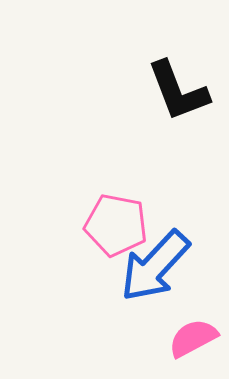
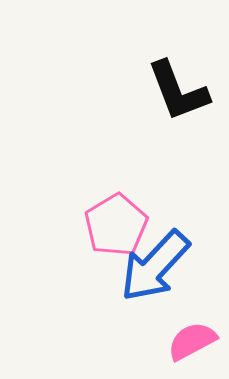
pink pentagon: rotated 30 degrees clockwise
pink semicircle: moved 1 px left, 3 px down
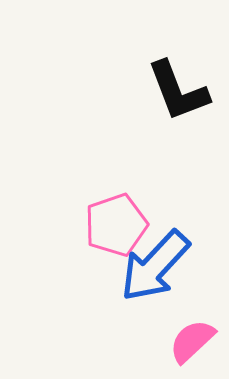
pink pentagon: rotated 12 degrees clockwise
pink semicircle: rotated 15 degrees counterclockwise
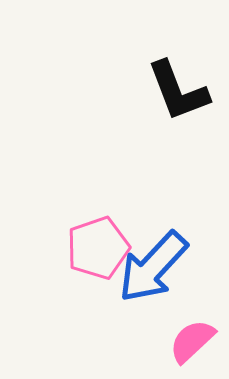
pink pentagon: moved 18 px left, 23 px down
blue arrow: moved 2 px left, 1 px down
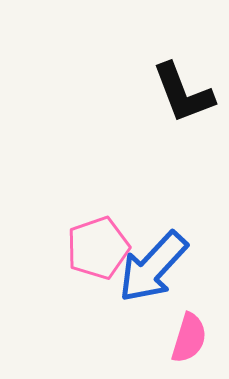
black L-shape: moved 5 px right, 2 px down
pink semicircle: moved 3 px left, 3 px up; rotated 150 degrees clockwise
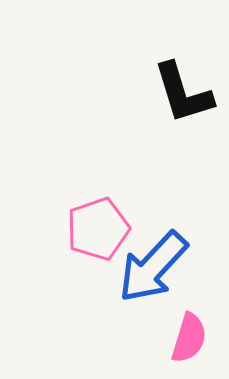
black L-shape: rotated 4 degrees clockwise
pink pentagon: moved 19 px up
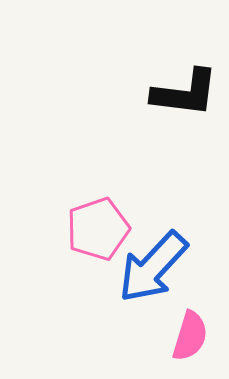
black L-shape: moved 2 px right; rotated 66 degrees counterclockwise
pink semicircle: moved 1 px right, 2 px up
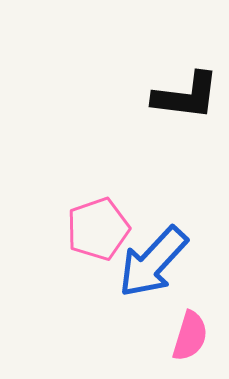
black L-shape: moved 1 px right, 3 px down
blue arrow: moved 5 px up
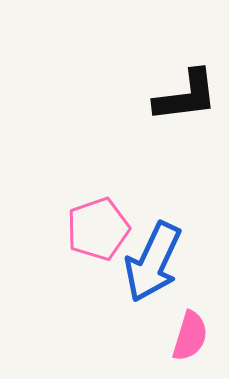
black L-shape: rotated 14 degrees counterclockwise
blue arrow: rotated 18 degrees counterclockwise
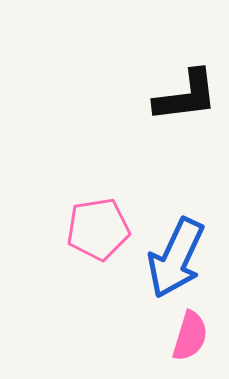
pink pentagon: rotated 10 degrees clockwise
blue arrow: moved 23 px right, 4 px up
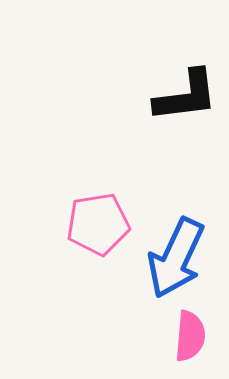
pink pentagon: moved 5 px up
pink semicircle: rotated 12 degrees counterclockwise
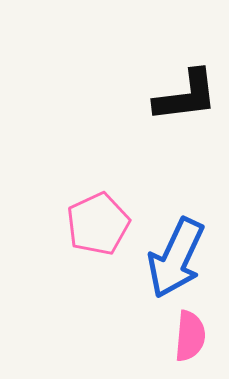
pink pentagon: rotated 16 degrees counterclockwise
